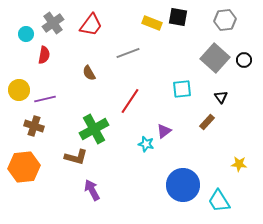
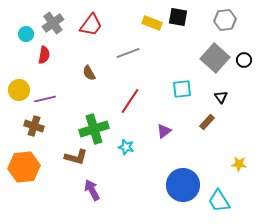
green cross: rotated 12 degrees clockwise
cyan star: moved 20 px left, 3 px down
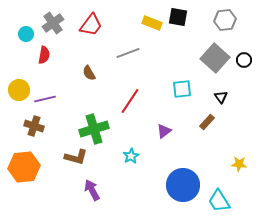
cyan star: moved 5 px right, 9 px down; rotated 28 degrees clockwise
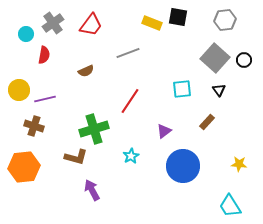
brown semicircle: moved 3 px left, 2 px up; rotated 84 degrees counterclockwise
black triangle: moved 2 px left, 7 px up
blue circle: moved 19 px up
cyan trapezoid: moved 11 px right, 5 px down
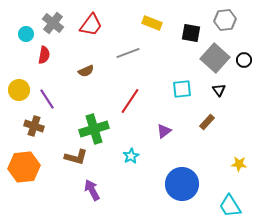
black square: moved 13 px right, 16 px down
gray cross: rotated 15 degrees counterclockwise
purple line: moved 2 px right; rotated 70 degrees clockwise
blue circle: moved 1 px left, 18 px down
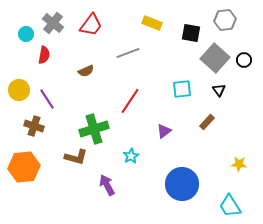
purple arrow: moved 15 px right, 5 px up
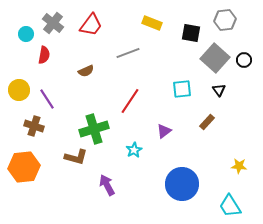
cyan star: moved 3 px right, 6 px up
yellow star: moved 2 px down
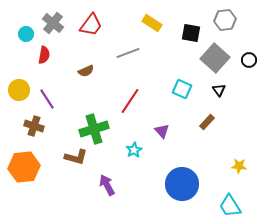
yellow rectangle: rotated 12 degrees clockwise
black circle: moved 5 px right
cyan square: rotated 30 degrees clockwise
purple triangle: moved 2 px left; rotated 35 degrees counterclockwise
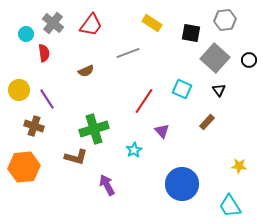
red semicircle: moved 2 px up; rotated 18 degrees counterclockwise
red line: moved 14 px right
